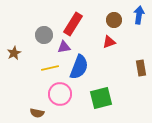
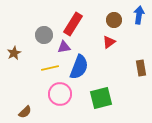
red triangle: rotated 16 degrees counterclockwise
brown semicircle: moved 12 px left, 1 px up; rotated 56 degrees counterclockwise
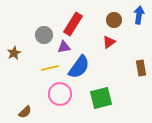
blue semicircle: rotated 15 degrees clockwise
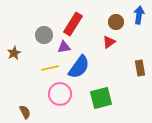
brown circle: moved 2 px right, 2 px down
brown rectangle: moved 1 px left
brown semicircle: rotated 72 degrees counterclockwise
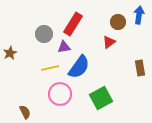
brown circle: moved 2 px right
gray circle: moved 1 px up
brown star: moved 4 px left
green square: rotated 15 degrees counterclockwise
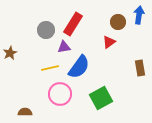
gray circle: moved 2 px right, 4 px up
brown semicircle: rotated 64 degrees counterclockwise
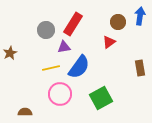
blue arrow: moved 1 px right, 1 px down
yellow line: moved 1 px right
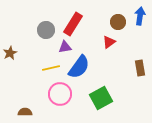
purple triangle: moved 1 px right
